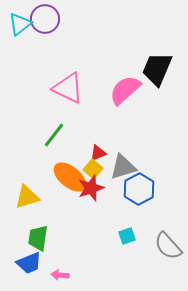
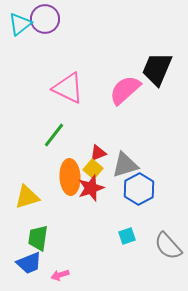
gray triangle: moved 2 px right, 2 px up
orange ellipse: rotated 48 degrees clockwise
pink arrow: rotated 24 degrees counterclockwise
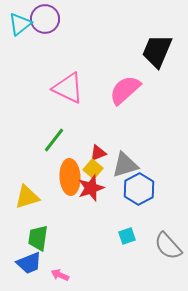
black trapezoid: moved 18 px up
green line: moved 5 px down
pink arrow: rotated 42 degrees clockwise
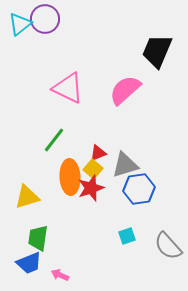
blue hexagon: rotated 20 degrees clockwise
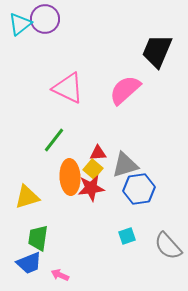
red triangle: rotated 18 degrees clockwise
red star: rotated 12 degrees clockwise
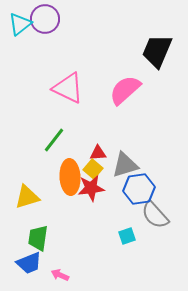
gray semicircle: moved 13 px left, 31 px up
